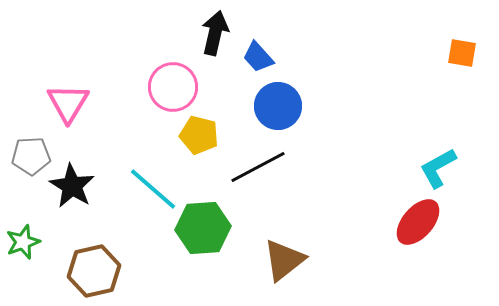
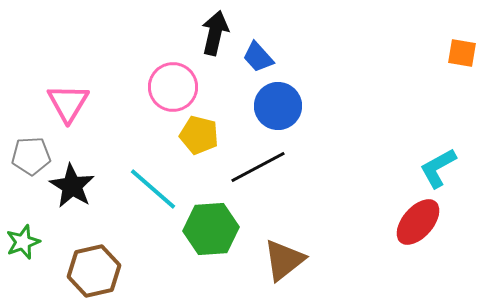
green hexagon: moved 8 px right, 1 px down
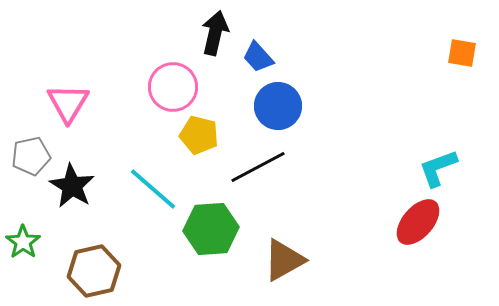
gray pentagon: rotated 9 degrees counterclockwise
cyan L-shape: rotated 9 degrees clockwise
green star: rotated 16 degrees counterclockwise
brown triangle: rotated 9 degrees clockwise
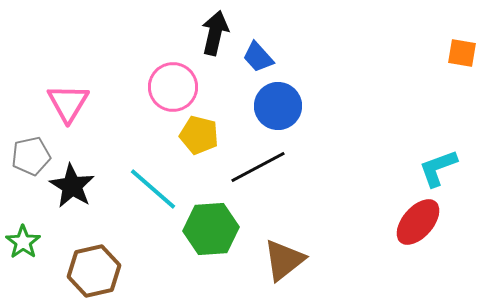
brown triangle: rotated 9 degrees counterclockwise
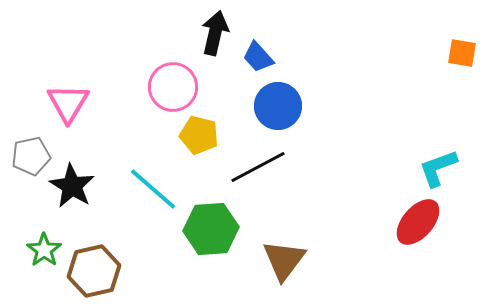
green star: moved 21 px right, 8 px down
brown triangle: rotated 15 degrees counterclockwise
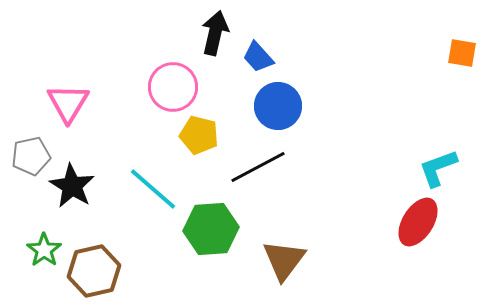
red ellipse: rotated 9 degrees counterclockwise
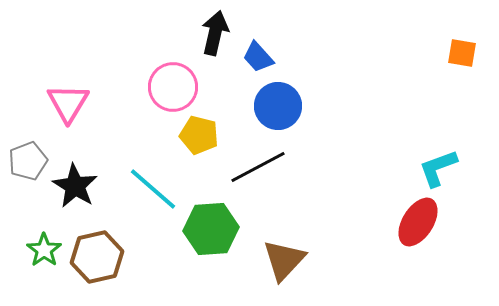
gray pentagon: moved 3 px left, 5 px down; rotated 9 degrees counterclockwise
black star: moved 3 px right
brown triangle: rotated 6 degrees clockwise
brown hexagon: moved 3 px right, 14 px up
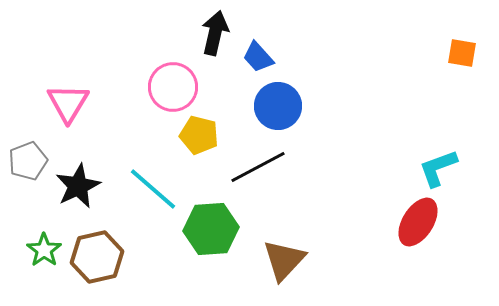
black star: moved 3 px right; rotated 15 degrees clockwise
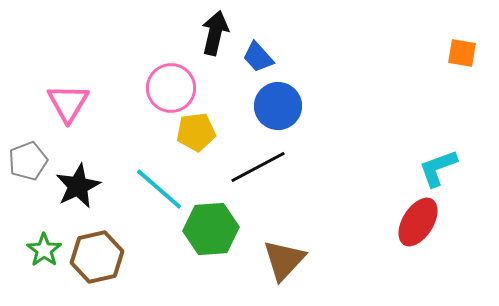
pink circle: moved 2 px left, 1 px down
yellow pentagon: moved 3 px left, 3 px up; rotated 21 degrees counterclockwise
cyan line: moved 6 px right
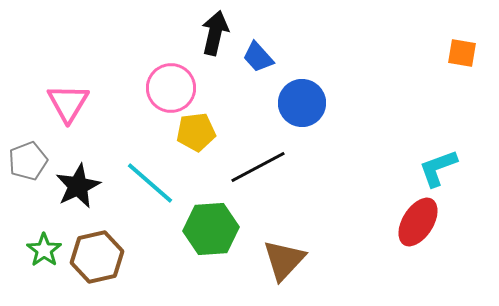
blue circle: moved 24 px right, 3 px up
cyan line: moved 9 px left, 6 px up
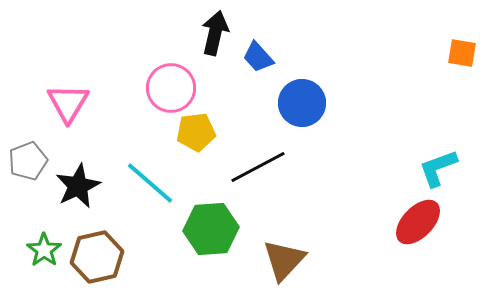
red ellipse: rotated 12 degrees clockwise
